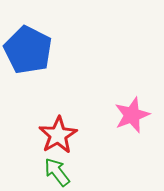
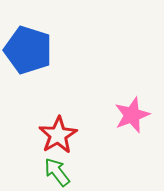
blue pentagon: rotated 9 degrees counterclockwise
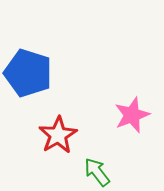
blue pentagon: moved 23 px down
green arrow: moved 40 px right
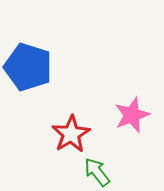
blue pentagon: moved 6 px up
red star: moved 13 px right, 1 px up
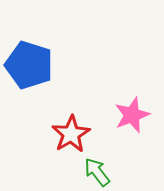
blue pentagon: moved 1 px right, 2 px up
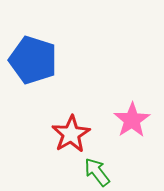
blue pentagon: moved 4 px right, 5 px up
pink star: moved 5 px down; rotated 12 degrees counterclockwise
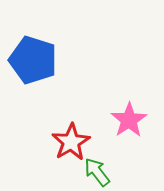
pink star: moved 3 px left
red star: moved 8 px down
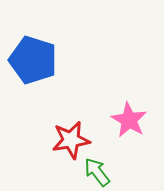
pink star: rotated 9 degrees counterclockwise
red star: moved 2 px up; rotated 21 degrees clockwise
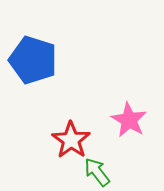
red star: rotated 27 degrees counterclockwise
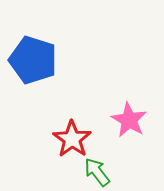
red star: moved 1 px right, 1 px up
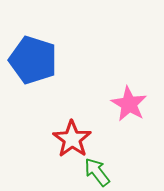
pink star: moved 16 px up
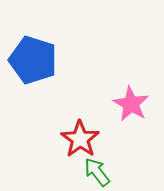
pink star: moved 2 px right
red star: moved 8 px right
